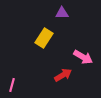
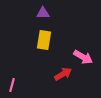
purple triangle: moved 19 px left
yellow rectangle: moved 2 px down; rotated 24 degrees counterclockwise
red arrow: moved 1 px up
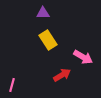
yellow rectangle: moved 4 px right; rotated 42 degrees counterclockwise
red arrow: moved 1 px left, 1 px down
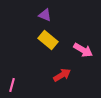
purple triangle: moved 2 px right, 2 px down; rotated 24 degrees clockwise
yellow rectangle: rotated 18 degrees counterclockwise
pink arrow: moved 7 px up
